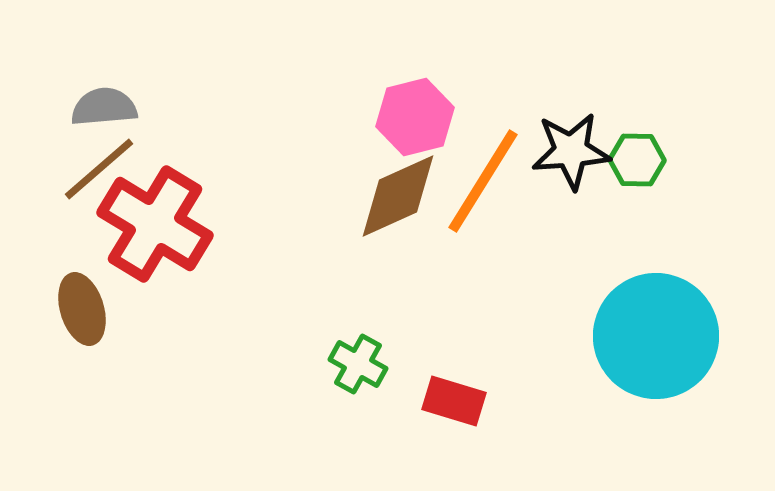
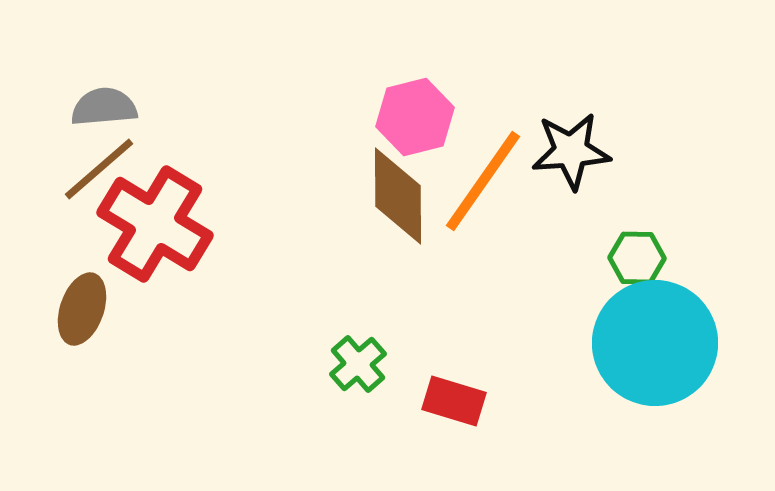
green hexagon: moved 98 px down
orange line: rotated 3 degrees clockwise
brown diamond: rotated 66 degrees counterclockwise
brown ellipse: rotated 36 degrees clockwise
cyan circle: moved 1 px left, 7 px down
green cross: rotated 20 degrees clockwise
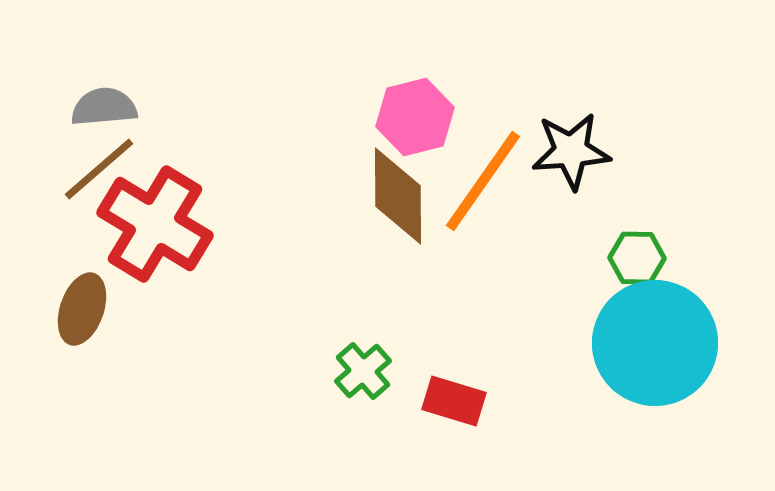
green cross: moved 5 px right, 7 px down
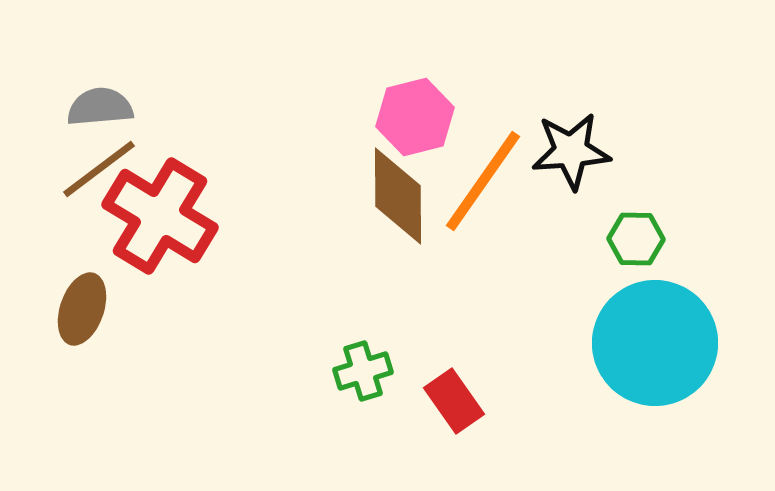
gray semicircle: moved 4 px left
brown line: rotated 4 degrees clockwise
red cross: moved 5 px right, 8 px up
green hexagon: moved 1 px left, 19 px up
green cross: rotated 24 degrees clockwise
red rectangle: rotated 38 degrees clockwise
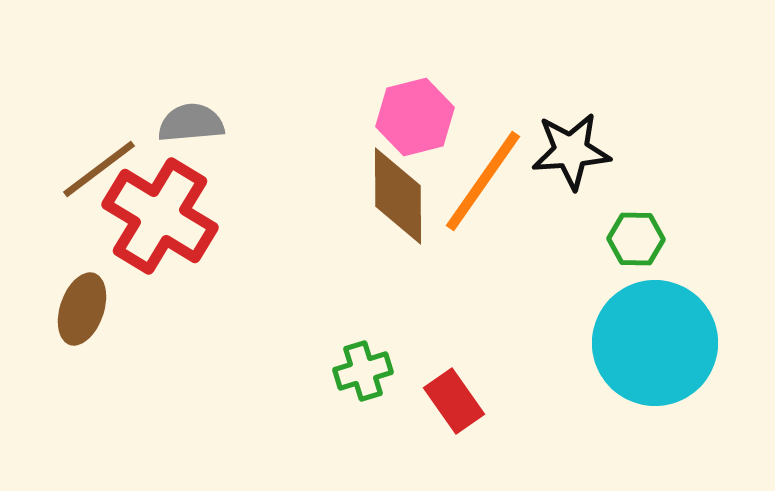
gray semicircle: moved 91 px right, 16 px down
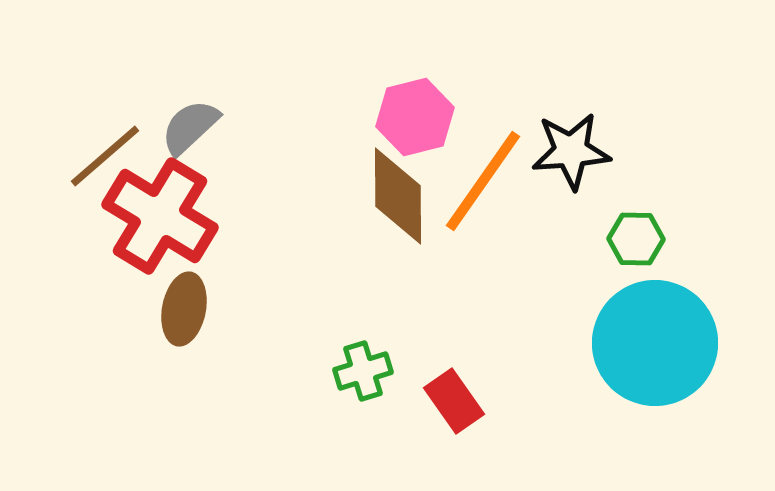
gray semicircle: moved 1 px left, 4 px down; rotated 38 degrees counterclockwise
brown line: moved 6 px right, 13 px up; rotated 4 degrees counterclockwise
brown ellipse: moved 102 px right; rotated 8 degrees counterclockwise
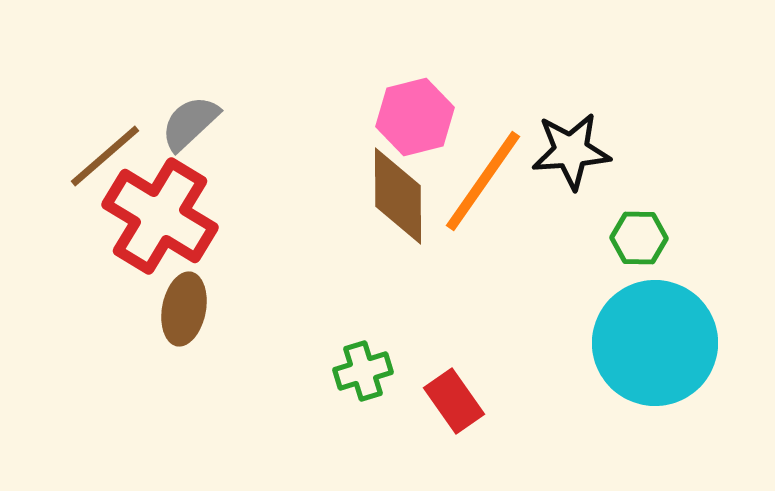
gray semicircle: moved 4 px up
green hexagon: moved 3 px right, 1 px up
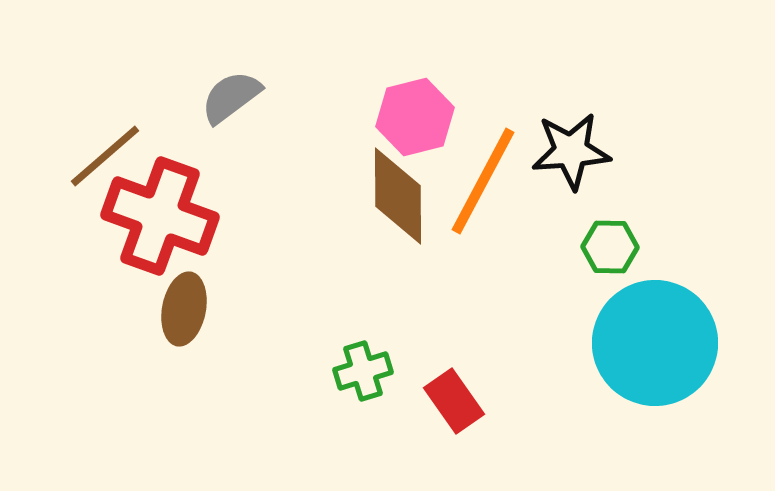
gray semicircle: moved 41 px right, 26 px up; rotated 6 degrees clockwise
orange line: rotated 7 degrees counterclockwise
red cross: rotated 11 degrees counterclockwise
green hexagon: moved 29 px left, 9 px down
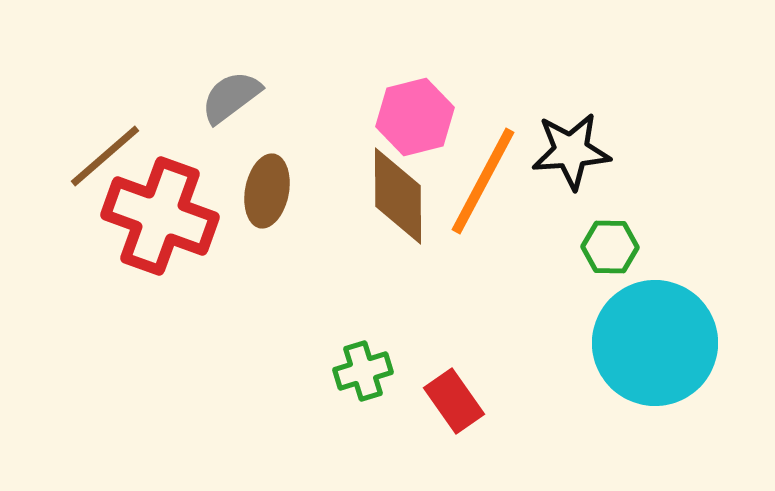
brown ellipse: moved 83 px right, 118 px up
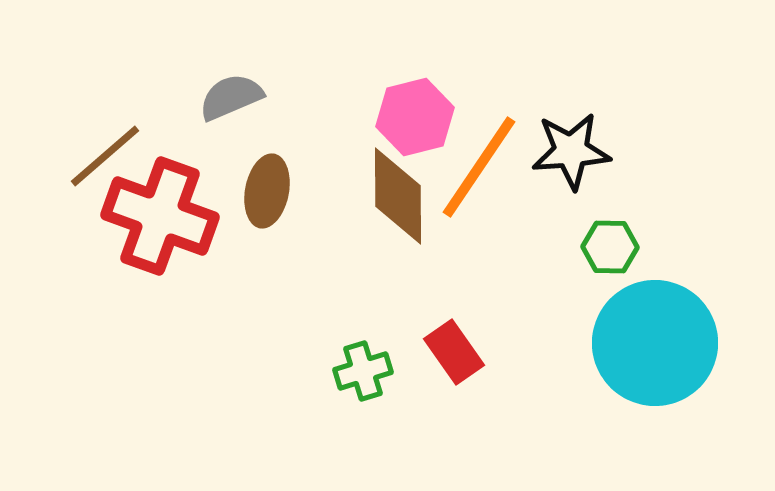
gray semicircle: rotated 14 degrees clockwise
orange line: moved 4 px left, 14 px up; rotated 6 degrees clockwise
red rectangle: moved 49 px up
